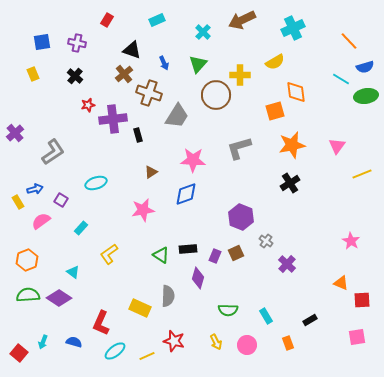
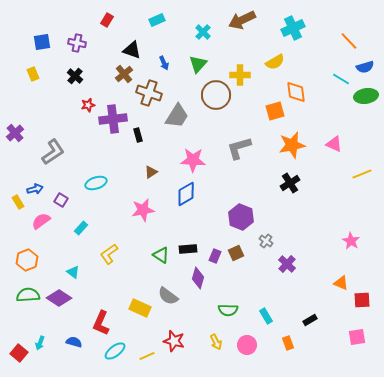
pink triangle at (337, 146): moved 3 px left, 2 px up; rotated 42 degrees counterclockwise
blue diamond at (186, 194): rotated 10 degrees counterclockwise
gray semicircle at (168, 296): rotated 125 degrees clockwise
cyan arrow at (43, 342): moved 3 px left, 1 px down
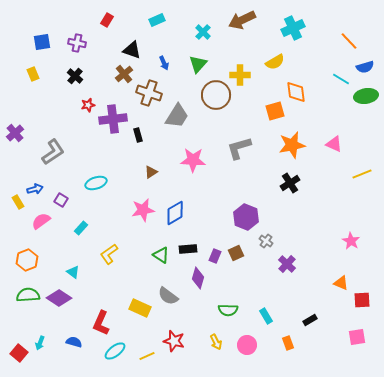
blue diamond at (186, 194): moved 11 px left, 19 px down
purple hexagon at (241, 217): moved 5 px right
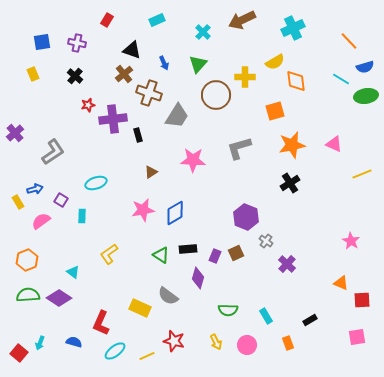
yellow cross at (240, 75): moved 5 px right, 2 px down
orange diamond at (296, 92): moved 11 px up
cyan rectangle at (81, 228): moved 1 px right, 12 px up; rotated 40 degrees counterclockwise
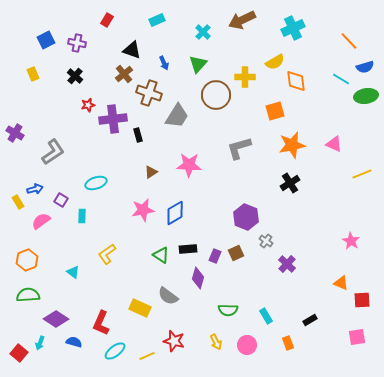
blue square at (42, 42): moved 4 px right, 2 px up; rotated 18 degrees counterclockwise
purple cross at (15, 133): rotated 18 degrees counterclockwise
pink star at (193, 160): moved 4 px left, 5 px down
yellow L-shape at (109, 254): moved 2 px left
purple diamond at (59, 298): moved 3 px left, 21 px down
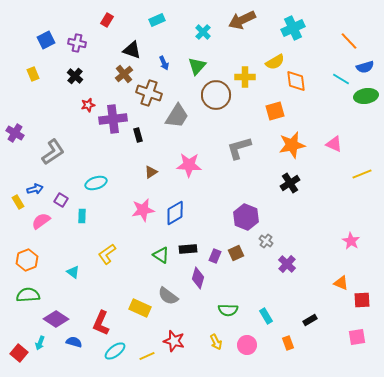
green triangle at (198, 64): moved 1 px left, 2 px down
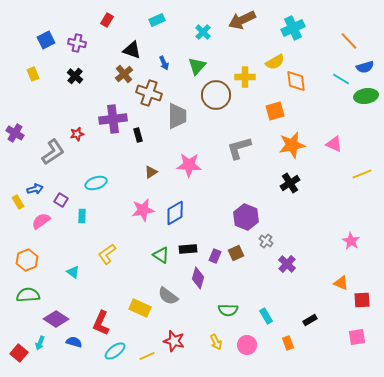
red star at (88, 105): moved 11 px left, 29 px down
gray trapezoid at (177, 116): rotated 32 degrees counterclockwise
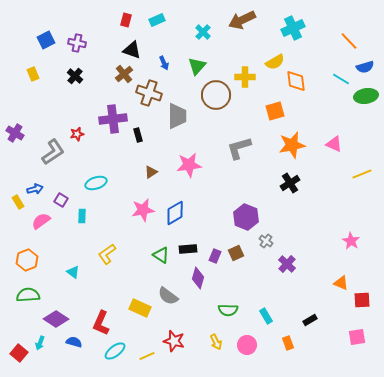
red rectangle at (107, 20): moved 19 px right; rotated 16 degrees counterclockwise
pink star at (189, 165): rotated 10 degrees counterclockwise
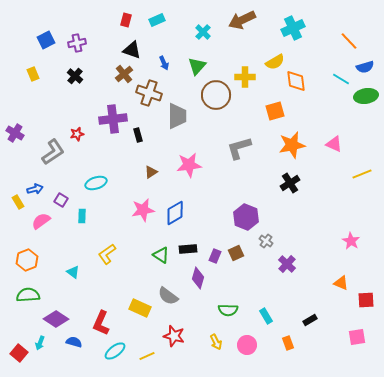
purple cross at (77, 43): rotated 24 degrees counterclockwise
red square at (362, 300): moved 4 px right
red star at (174, 341): moved 5 px up
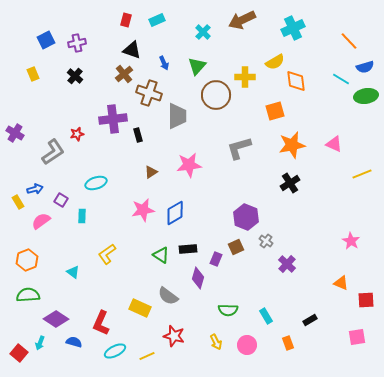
brown square at (236, 253): moved 6 px up
purple rectangle at (215, 256): moved 1 px right, 3 px down
cyan ellipse at (115, 351): rotated 10 degrees clockwise
